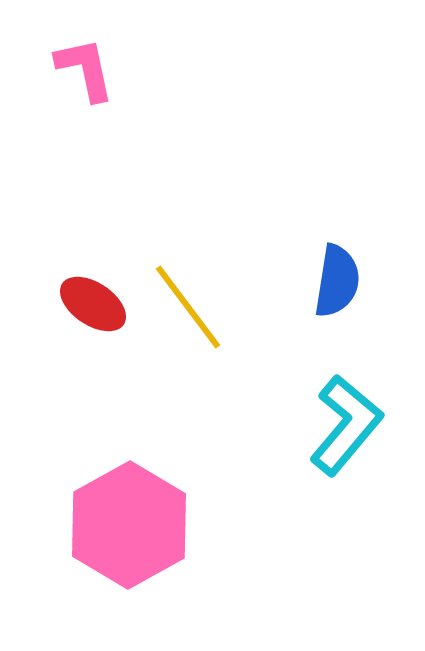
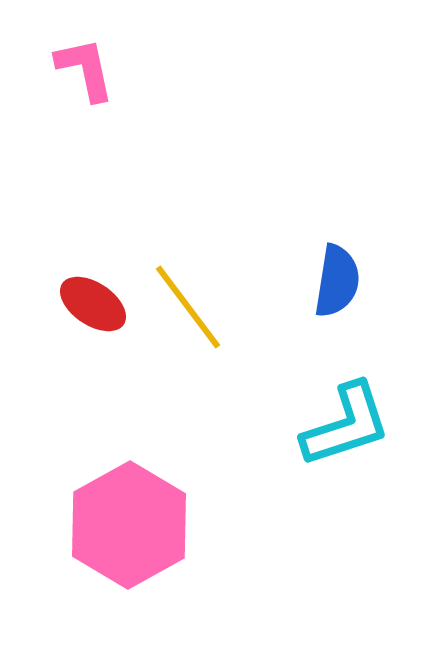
cyan L-shape: rotated 32 degrees clockwise
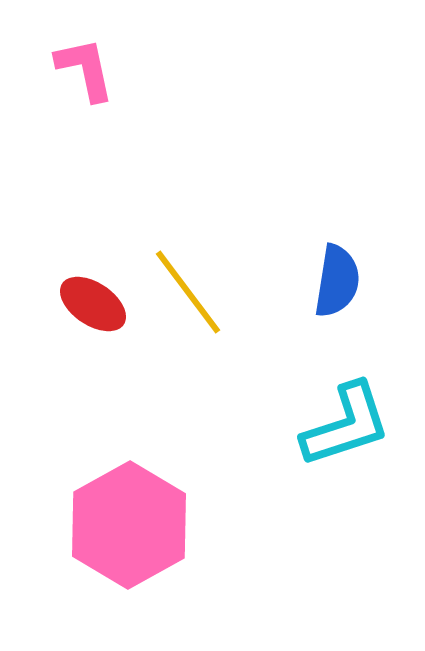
yellow line: moved 15 px up
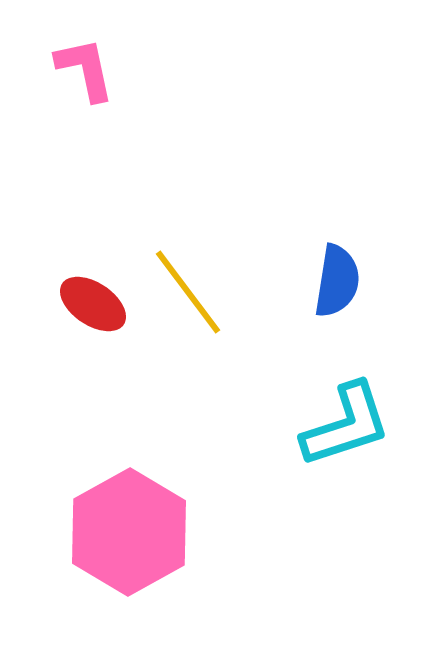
pink hexagon: moved 7 px down
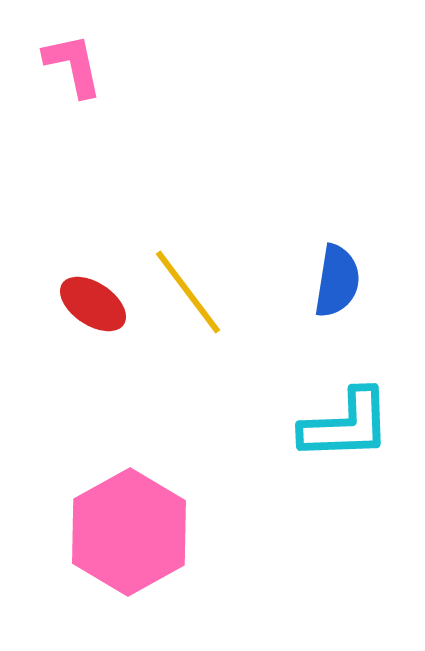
pink L-shape: moved 12 px left, 4 px up
cyan L-shape: rotated 16 degrees clockwise
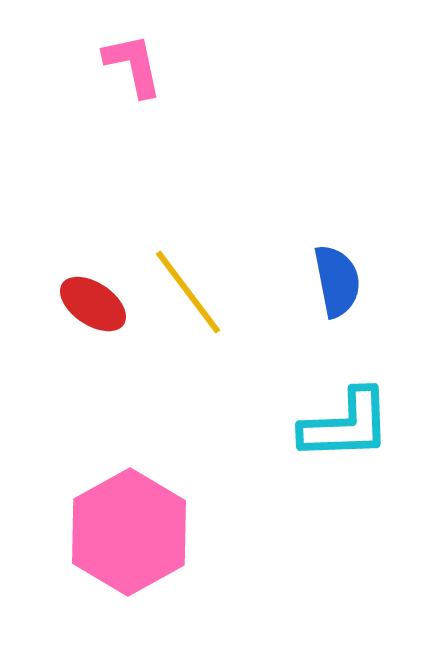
pink L-shape: moved 60 px right
blue semicircle: rotated 20 degrees counterclockwise
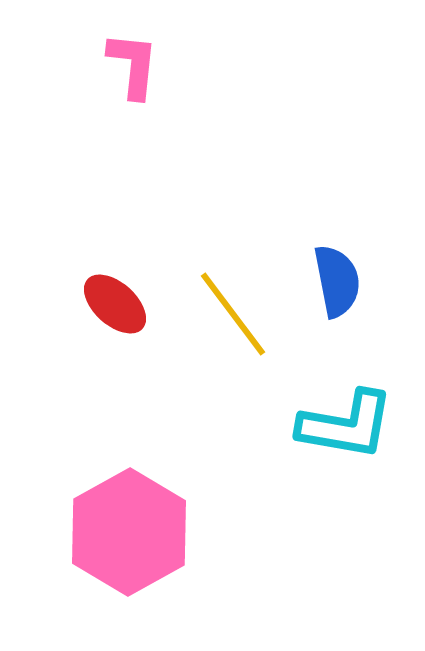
pink L-shape: rotated 18 degrees clockwise
yellow line: moved 45 px right, 22 px down
red ellipse: moved 22 px right; rotated 8 degrees clockwise
cyan L-shape: rotated 12 degrees clockwise
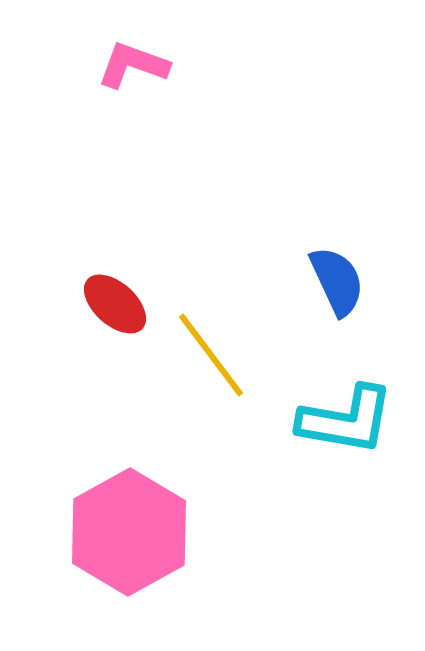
pink L-shape: rotated 76 degrees counterclockwise
blue semicircle: rotated 14 degrees counterclockwise
yellow line: moved 22 px left, 41 px down
cyan L-shape: moved 5 px up
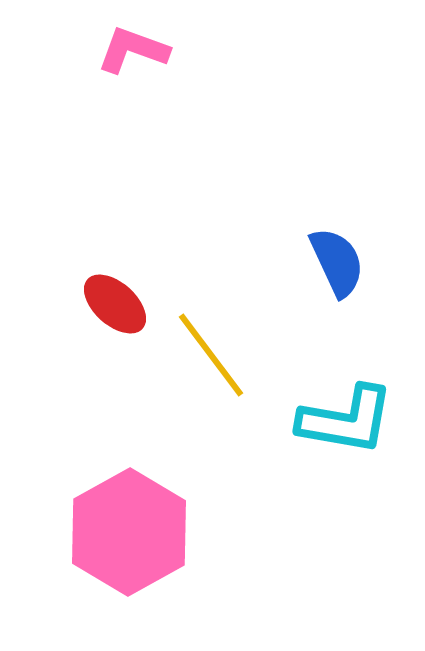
pink L-shape: moved 15 px up
blue semicircle: moved 19 px up
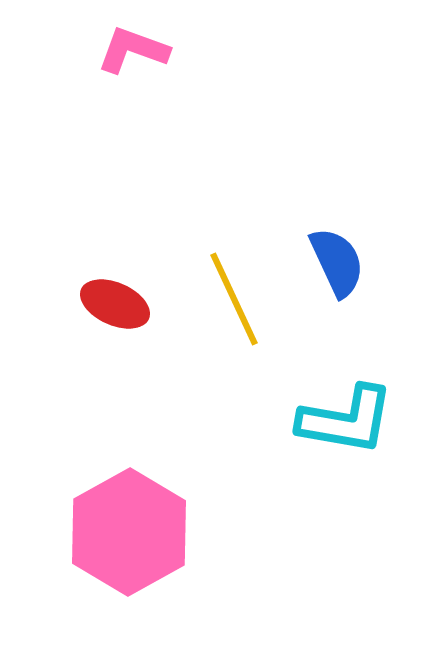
red ellipse: rotated 18 degrees counterclockwise
yellow line: moved 23 px right, 56 px up; rotated 12 degrees clockwise
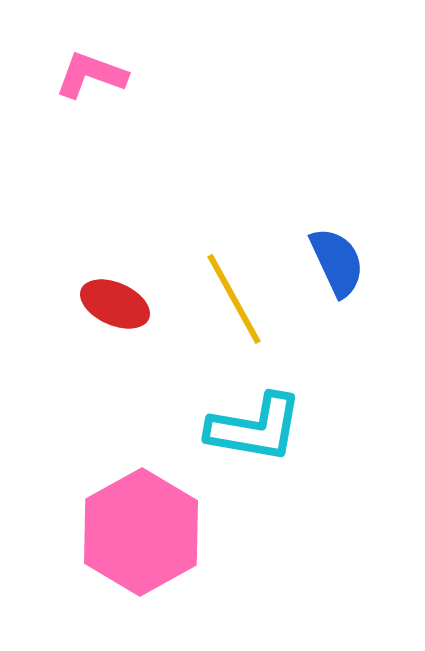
pink L-shape: moved 42 px left, 25 px down
yellow line: rotated 4 degrees counterclockwise
cyan L-shape: moved 91 px left, 8 px down
pink hexagon: moved 12 px right
